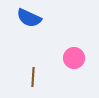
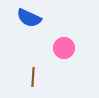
pink circle: moved 10 px left, 10 px up
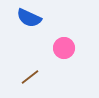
brown line: moved 3 px left; rotated 48 degrees clockwise
